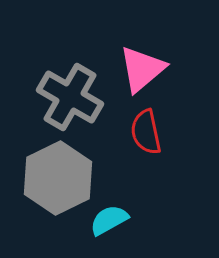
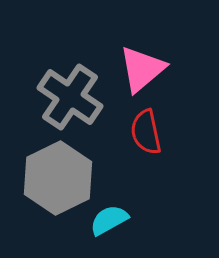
gray cross: rotated 4 degrees clockwise
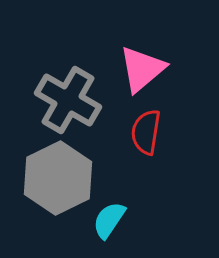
gray cross: moved 2 px left, 3 px down; rotated 4 degrees counterclockwise
red semicircle: rotated 21 degrees clockwise
cyan semicircle: rotated 27 degrees counterclockwise
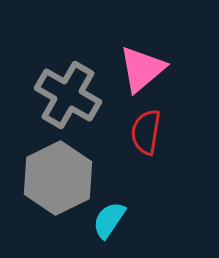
gray cross: moved 5 px up
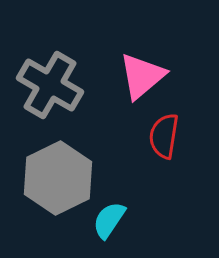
pink triangle: moved 7 px down
gray cross: moved 18 px left, 10 px up
red semicircle: moved 18 px right, 4 px down
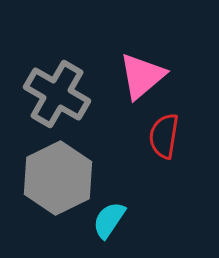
gray cross: moved 7 px right, 9 px down
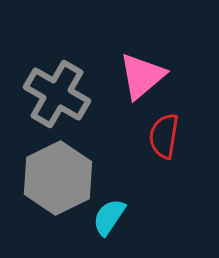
cyan semicircle: moved 3 px up
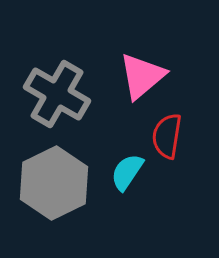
red semicircle: moved 3 px right
gray hexagon: moved 4 px left, 5 px down
cyan semicircle: moved 18 px right, 45 px up
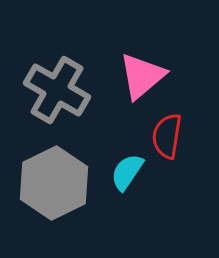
gray cross: moved 4 px up
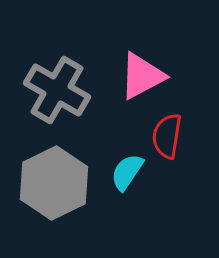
pink triangle: rotated 12 degrees clockwise
